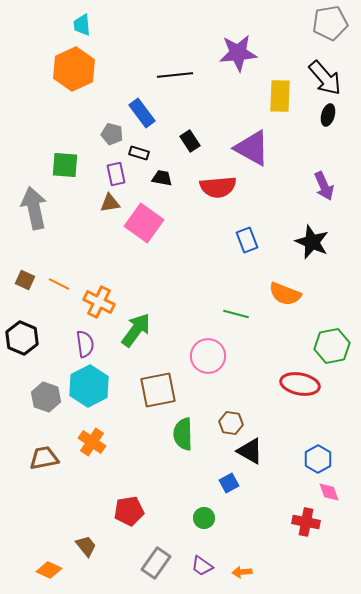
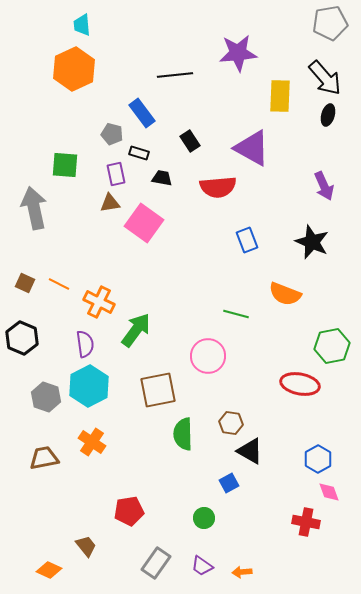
brown square at (25, 280): moved 3 px down
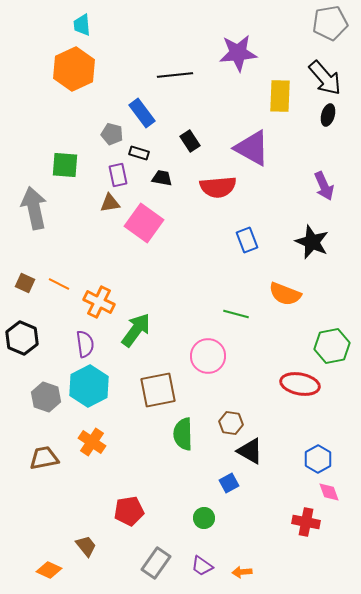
purple rectangle at (116, 174): moved 2 px right, 1 px down
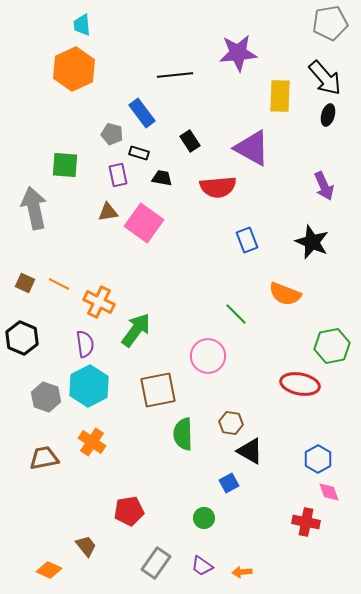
brown triangle at (110, 203): moved 2 px left, 9 px down
green line at (236, 314): rotated 30 degrees clockwise
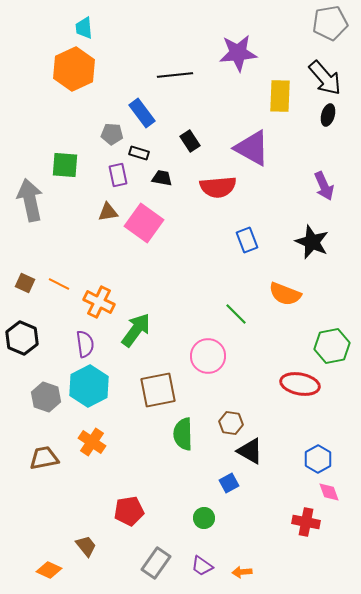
cyan trapezoid at (82, 25): moved 2 px right, 3 px down
gray pentagon at (112, 134): rotated 10 degrees counterclockwise
gray arrow at (34, 208): moved 4 px left, 8 px up
